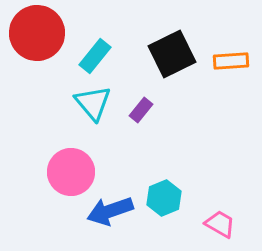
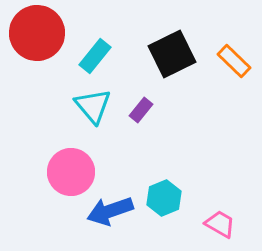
orange rectangle: moved 3 px right; rotated 48 degrees clockwise
cyan triangle: moved 3 px down
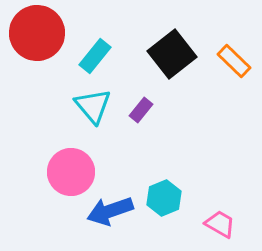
black square: rotated 12 degrees counterclockwise
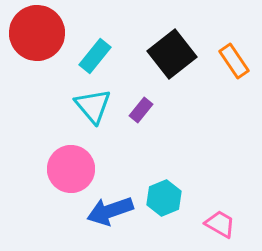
orange rectangle: rotated 12 degrees clockwise
pink circle: moved 3 px up
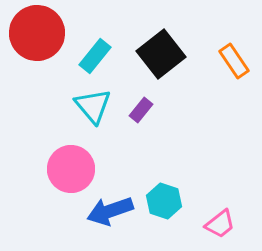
black square: moved 11 px left
cyan hexagon: moved 3 px down; rotated 20 degrees counterclockwise
pink trapezoid: rotated 112 degrees clockwise
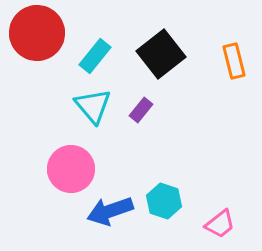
orange rectangle: rotated 20 degrees clockwise
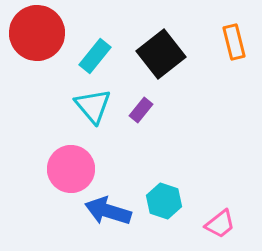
orange rectangle: moved 19 px up
blue arrow: moved 2 px left; rotated 36 degrees clockwise
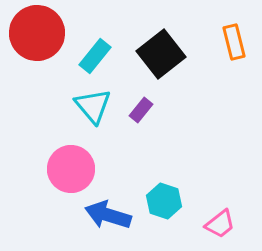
blue arrow: moved 4 px down
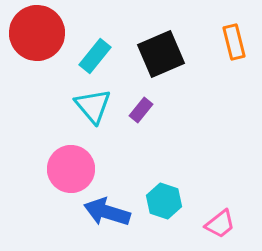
black square: rotated 15 degrees clockwise
blue arrow: moved 1 px left, 3 px up
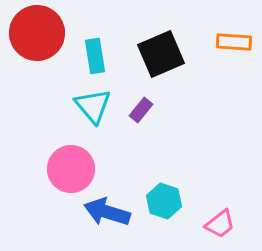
orange rectangle: rotated 72 degrees counterclockwise
cyan rectangle: rotated 48 degrees counterclockwise
